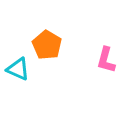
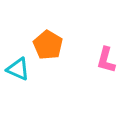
orange pentagon: moved 1 px right
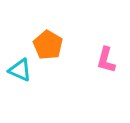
cyan triangle: moved 2 px right, 1 px down
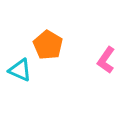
pink L-shape: rotated 20 degrees clockwise
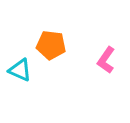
orange pentagon: moved 3 px right; rotated 24 degrees counterclockwise
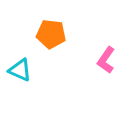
orange pentagon: moved 11 px up
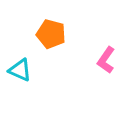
orange pentagon: rotated 8 degrees clockwise
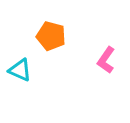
orange pentagon: moved 2 px down
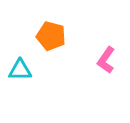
cyan triangle: rotated 25 degrees counterclockwise
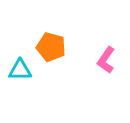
orange pentagon: moved 11 px down
